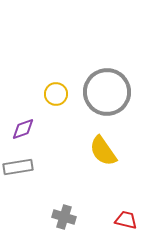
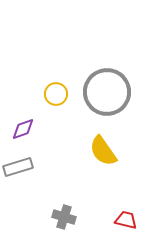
gray rectangle: rotated 8 degrees counterclockwise
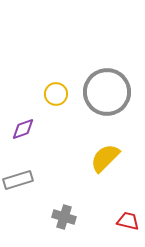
yellow semicircle: moved 2 px right, 7 px down; rotated 80 degrees clockwise
gray rectangle: moved 13 px down
red trapezoid: moved 2 px right, 1 px down
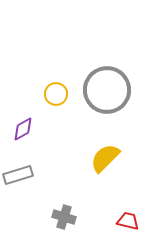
gray circle: moved 2 px up
purple diamond: rotated 10 degrees counterclockwise
gray rectangle: moved 5 px up
